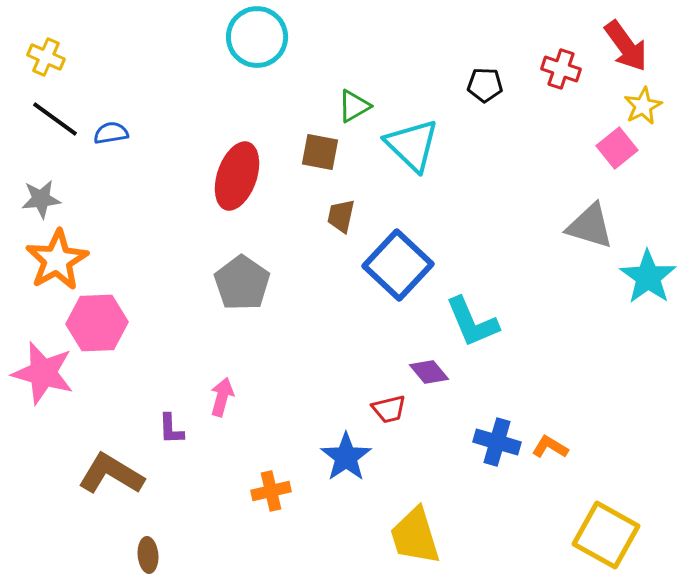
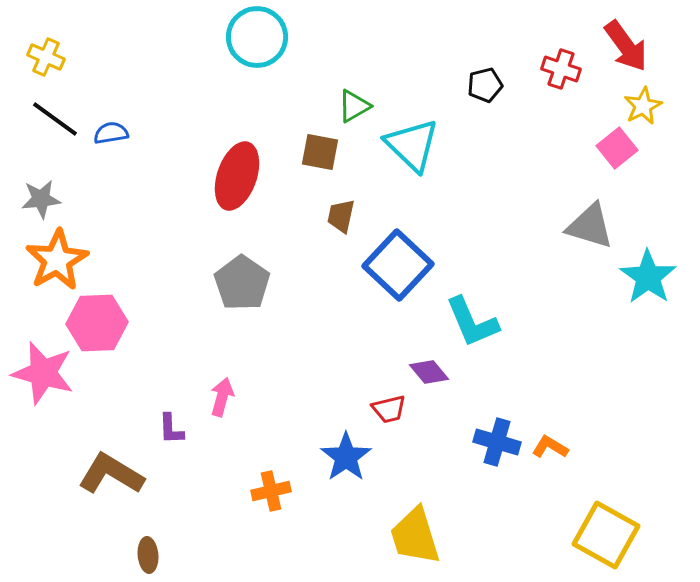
black pentagon: rotated 16 degrees counterclockwise
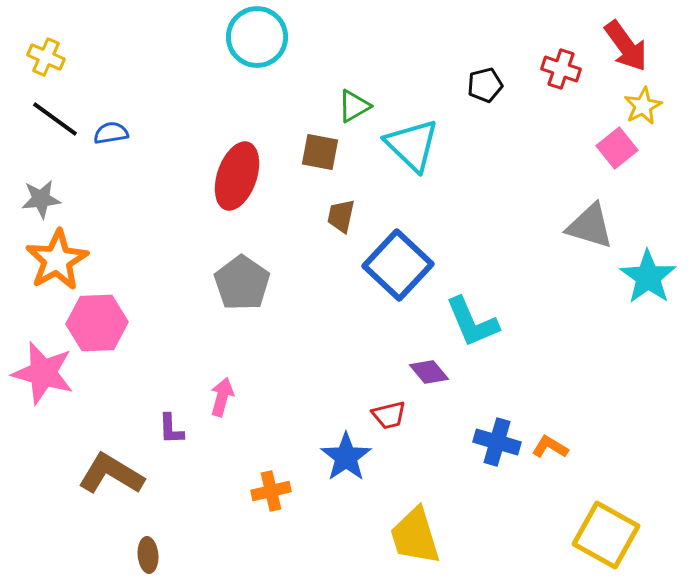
red trapezoid: moved 6 px down
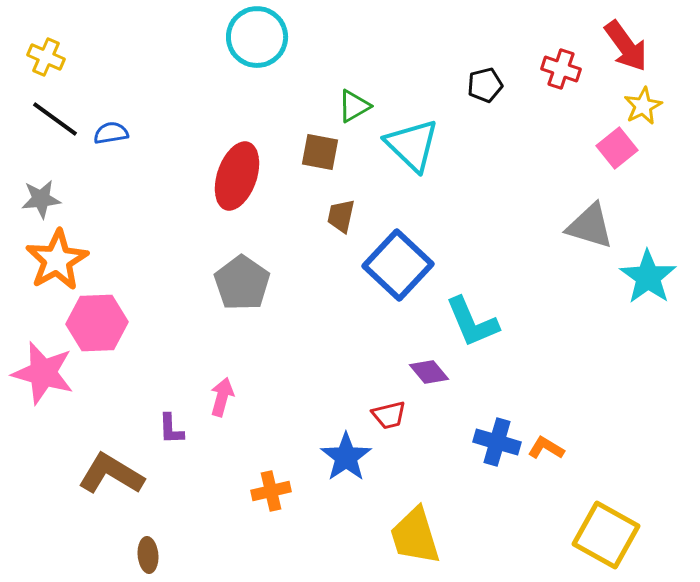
orange L-shape: moved 4 px left, 1 px down
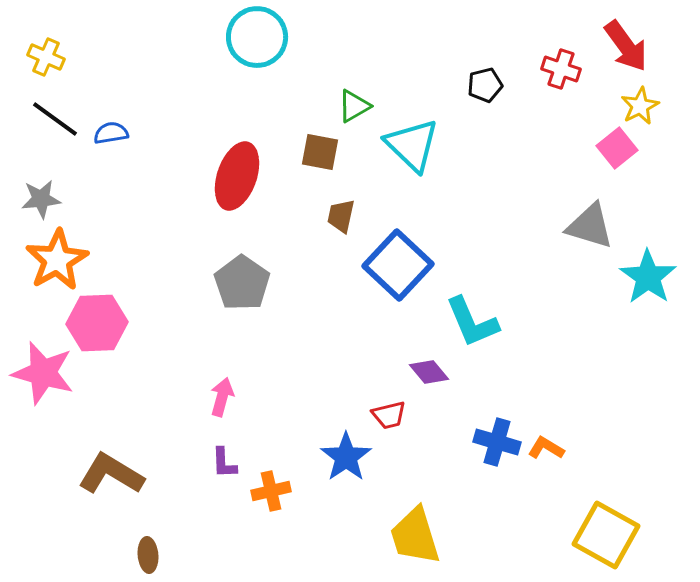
yellow star: moved 3 px left
purple L-shape: moved 53 px right, 34 px down
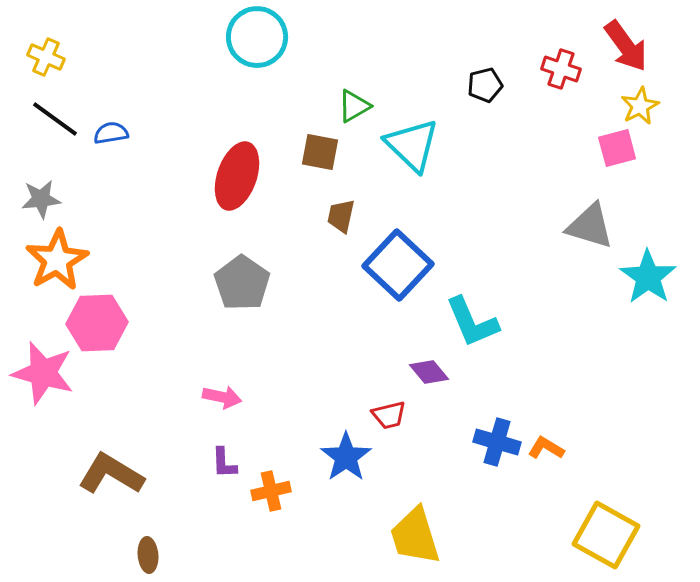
pink square: rotated 24 degrees clockwise
pink arrow: rotated 87 degrees clockwise
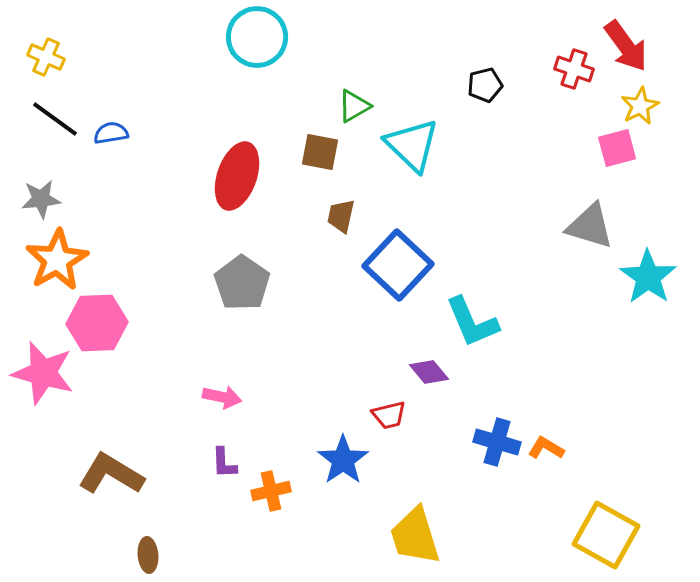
red cross: moved 13 px right
blue star: moved 3 px left, 3 px down
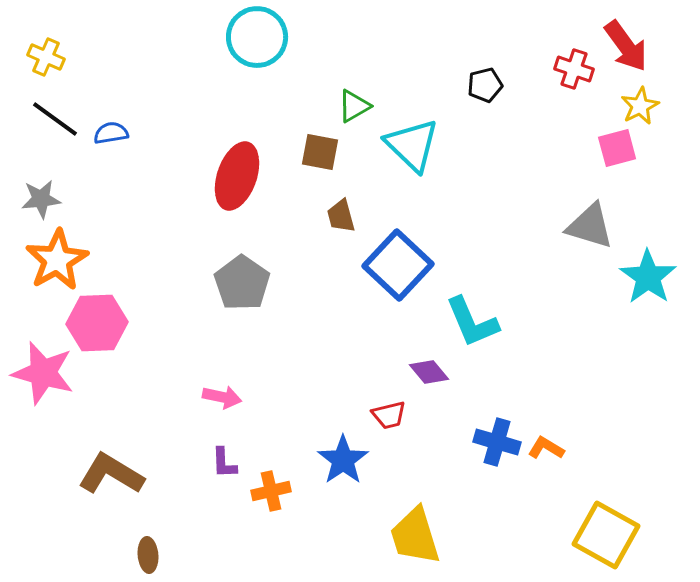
brown trapezoid: rotated 27 degrees counterclockwise
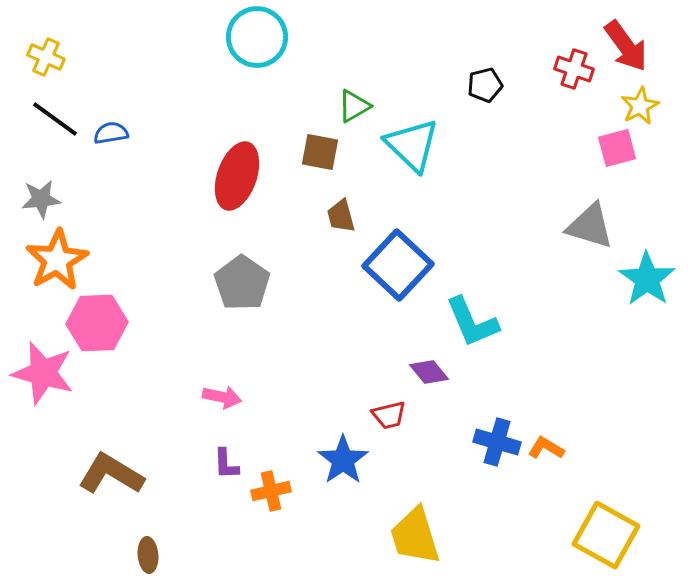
cyan star: moved 1 px left, 2 px down
purple L-shape: moved 2 px right, 1 px down
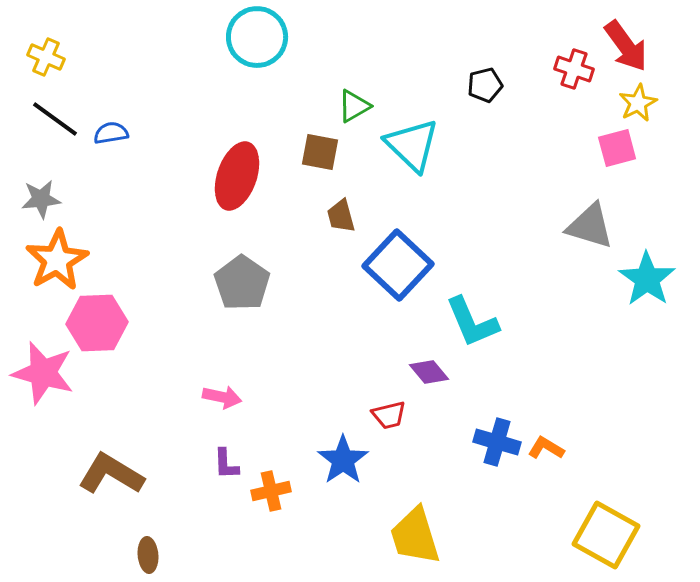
yellow star: moved 2 px left, 3 px up
